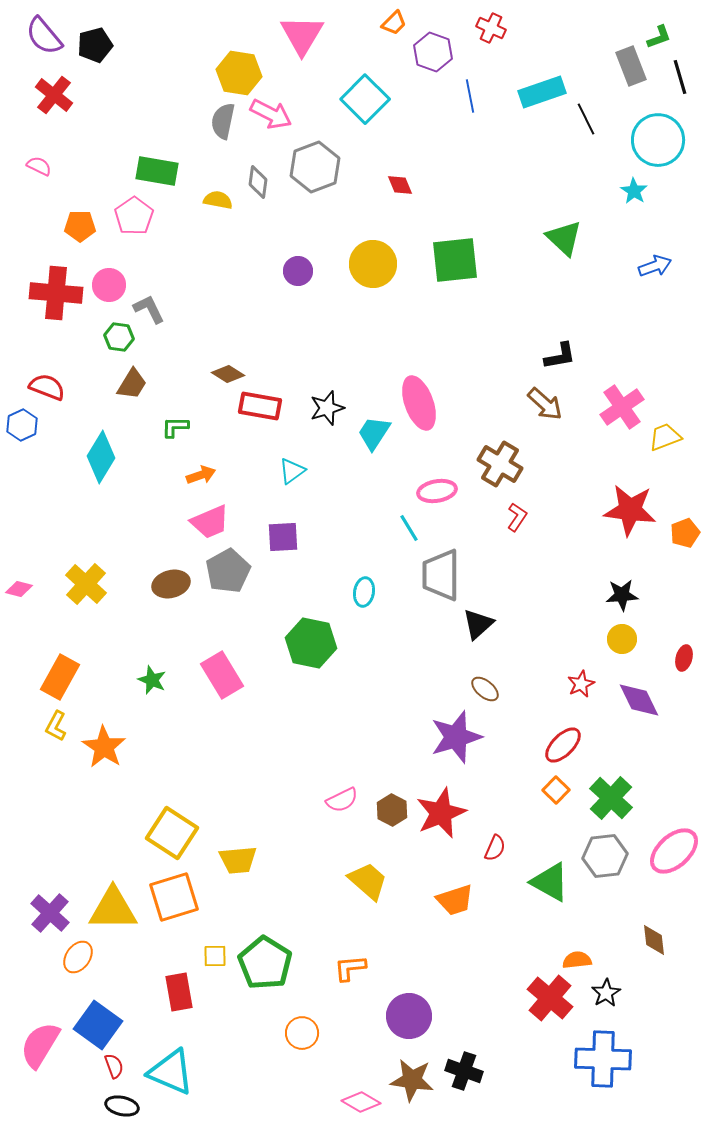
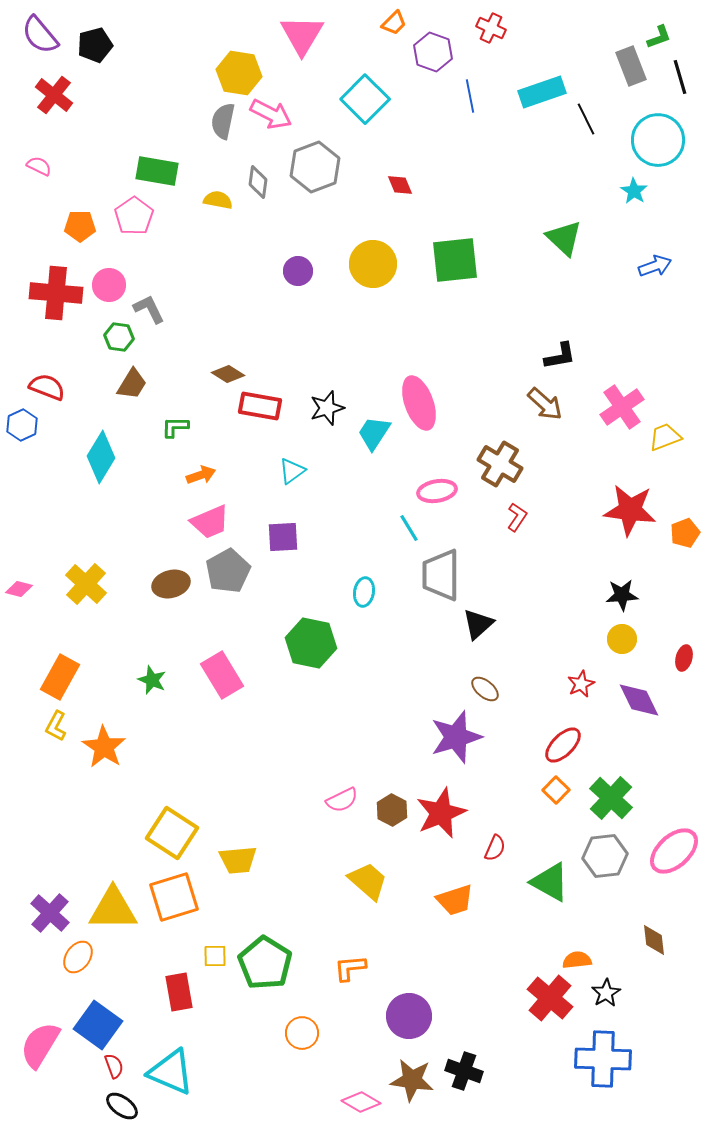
purple semicircle at (44, 36): moved 4 px left, 1 px up
black ellipse at (122, 1106): rotated 24 degrees clockwise
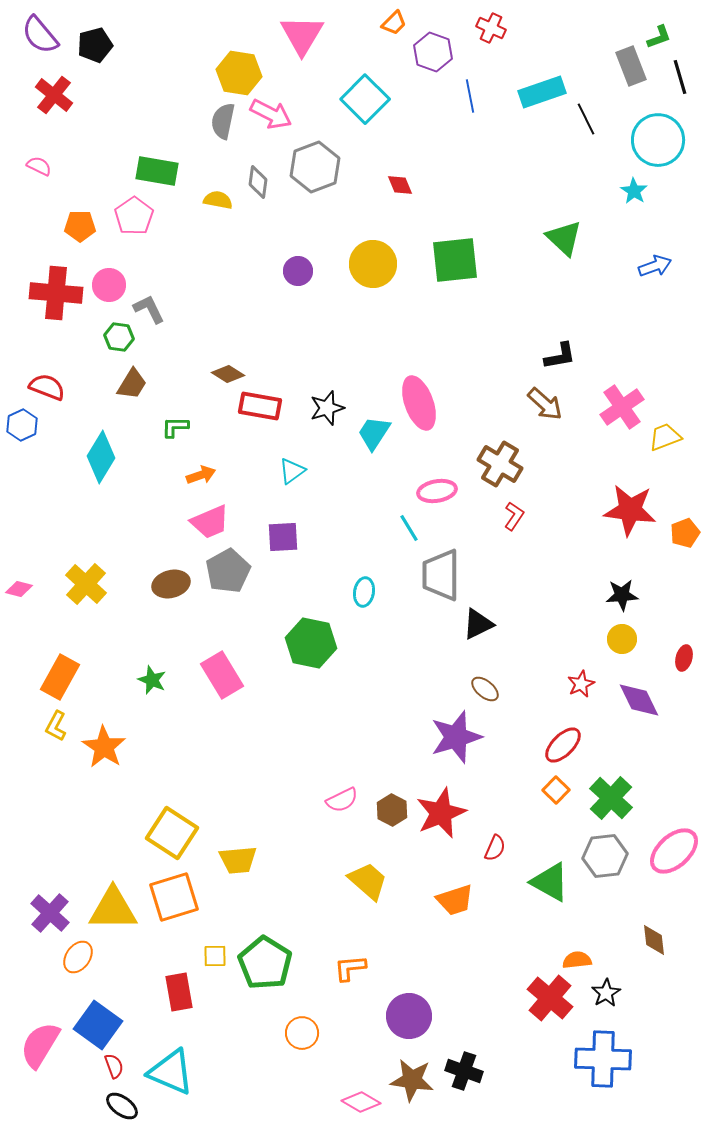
red L-shape at (517, 517): moved 3 px left, 1 px up
black triangle at (478, 624): rotated 16 degrees clockwise
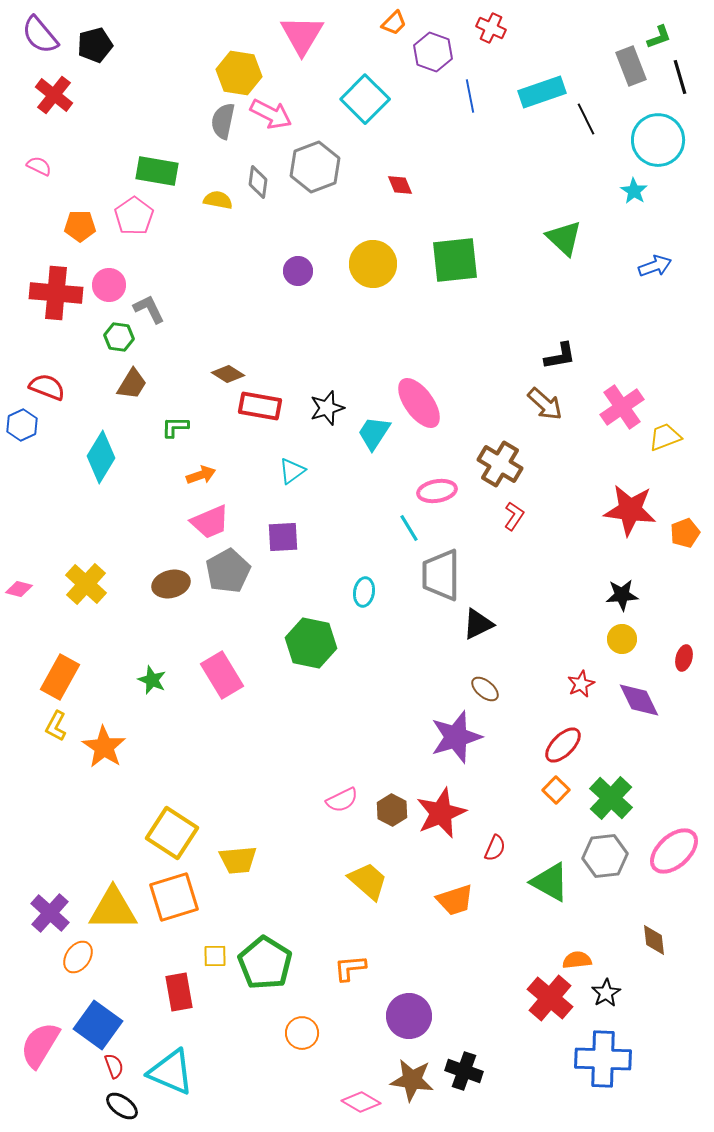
pink ellipse at (419, 403): rotated 16 degrees counterclockwise
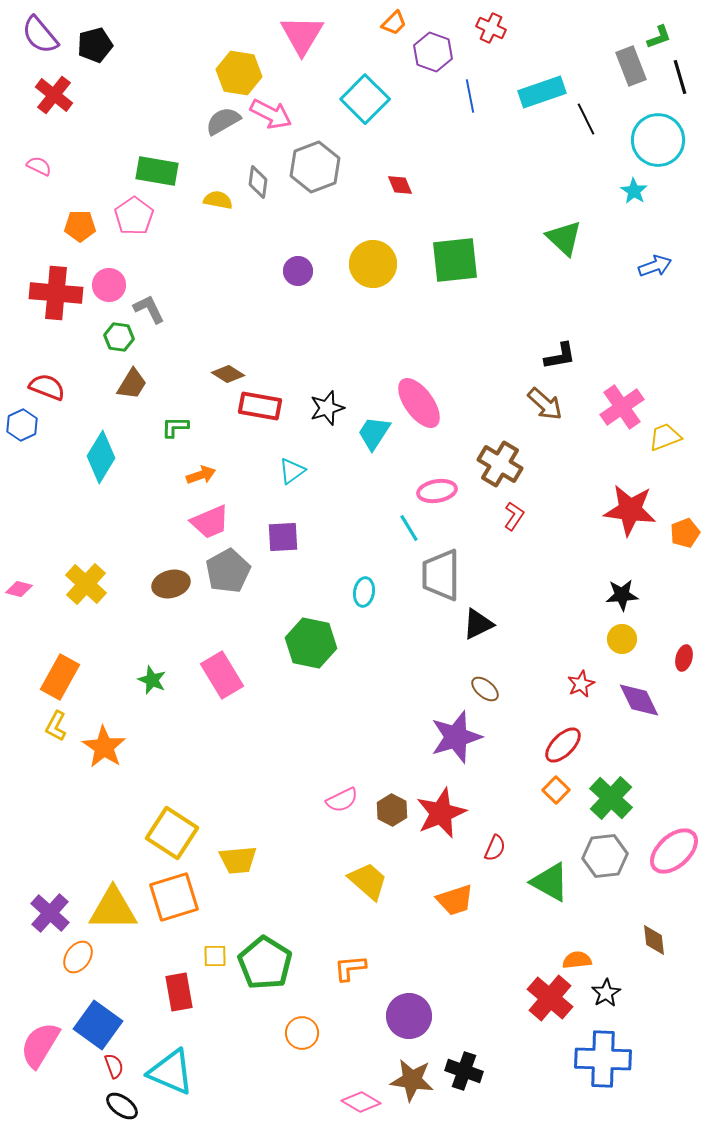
gray semicircle at (223, 121): rotated 48 degrees clockwise
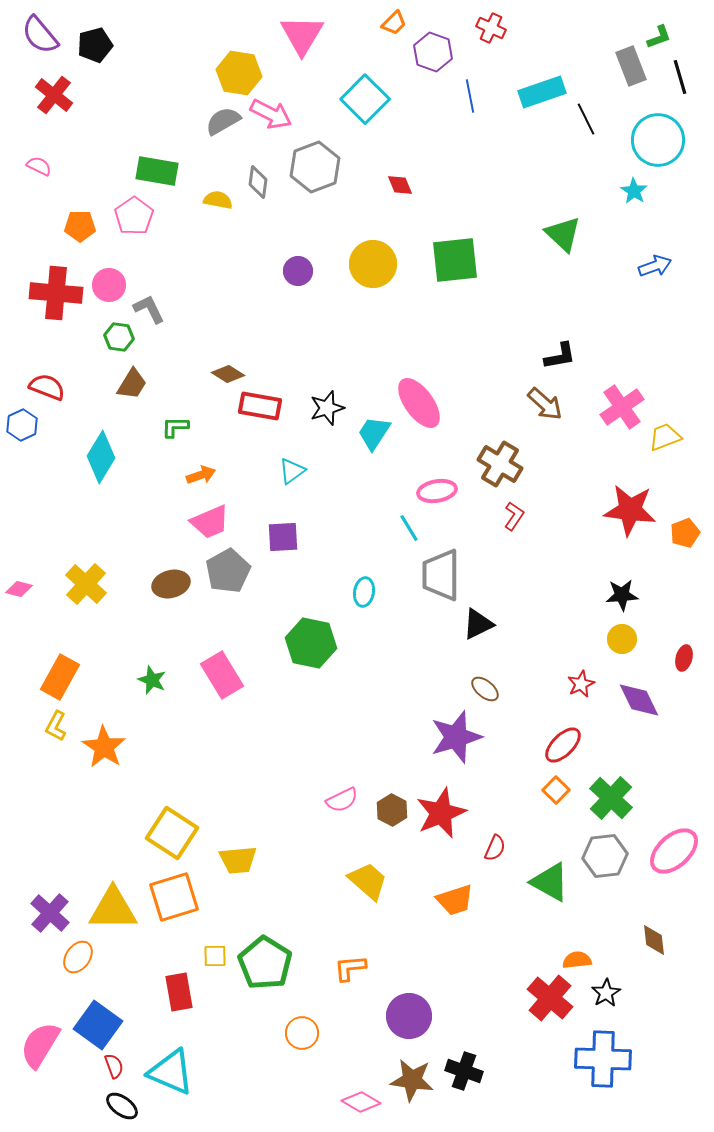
green triangle at (564, 238): moved 1 px left, 4 px up
